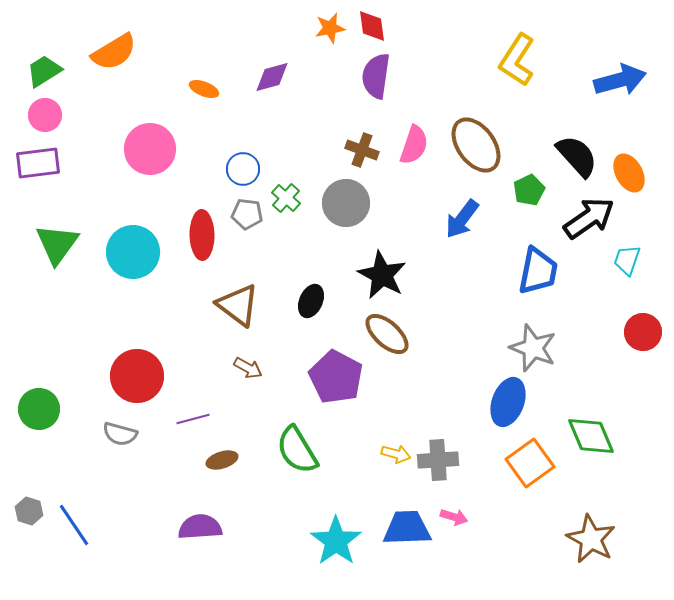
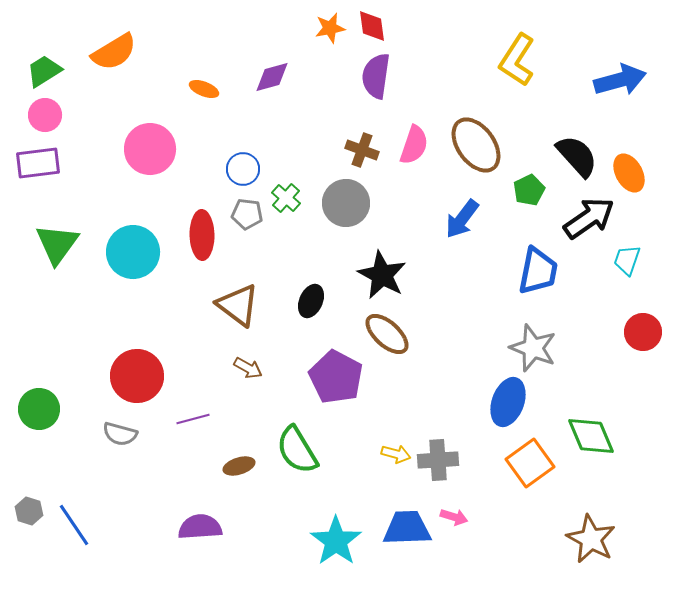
brown ellipse at (222, 460): moved 17 px right, 6 px down
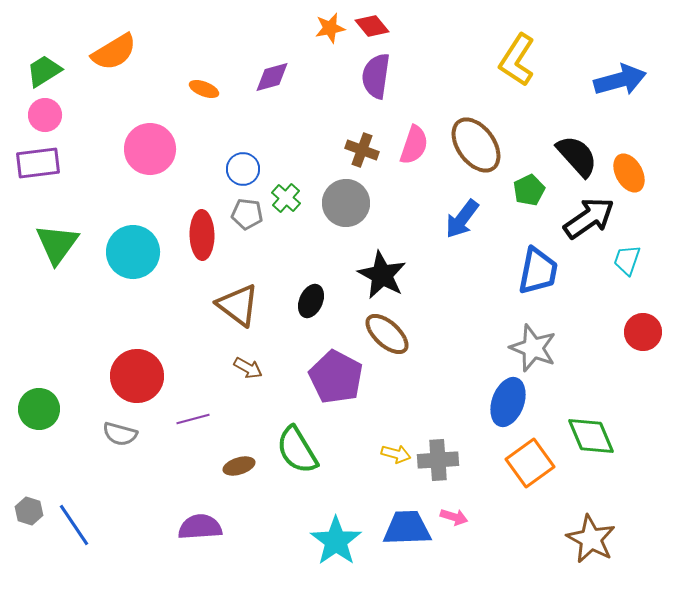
red diamond at (372, 26): rotated 32 degrees counterclockwise
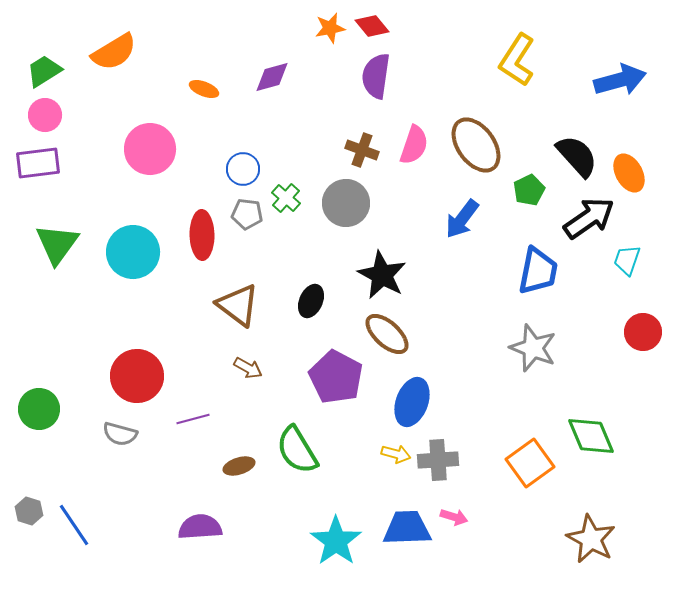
blue ellipse at (508, 402): moved 96 px left
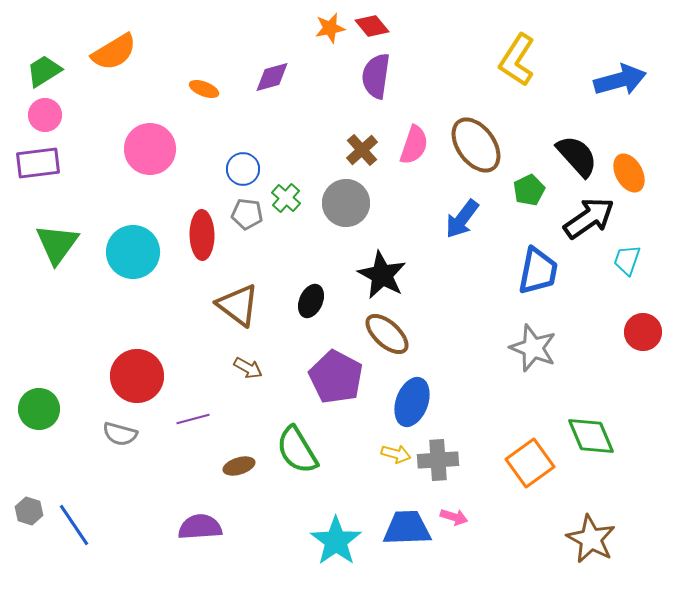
brown cross at (362, 150): rotated 28 degrees clockwise
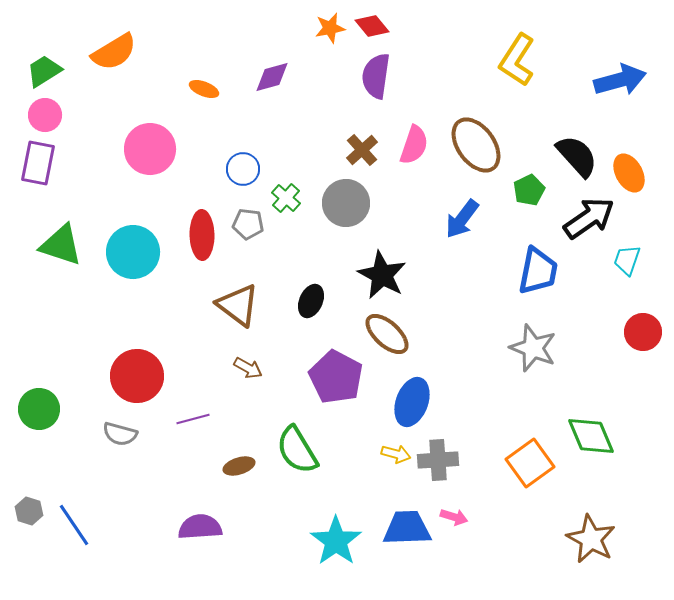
purple rectangle at (38, 163): rotated 72 degrees counterclockwise
gray pentagon at (247, 214): moved 1 px right, 10 px down
green triangle at (57, 244): moved 4 px right, 1 px down; rotated 48 degrees counterclockwise
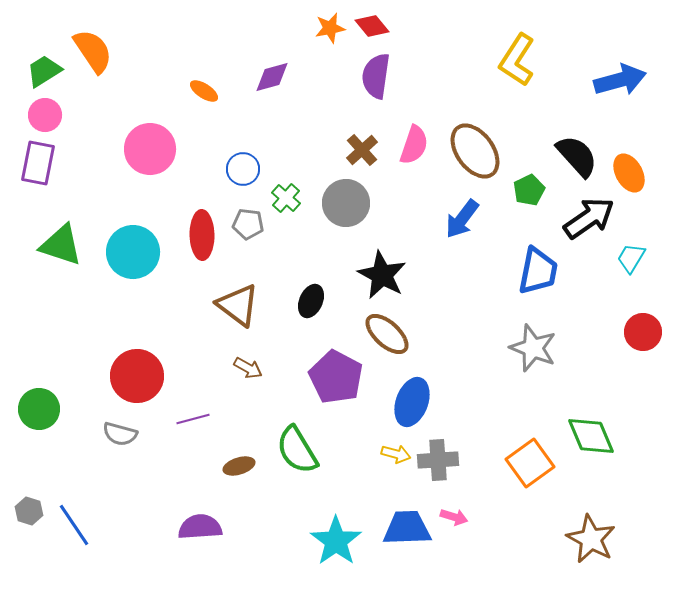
orange semicircle at (114, 52): moved 21 px left, 1 px up; rotated 93 degrees counterclockwise
orange ellipse at (204, 89): moved 2 px down; rotated 12 degrees clockwise
brown ellipse at (476, 145): moved 1 px left, 6 px down
cyan trapezoid at (627, 260): moved 4 px right, 2 px up; rotated 12 degrees clockwise
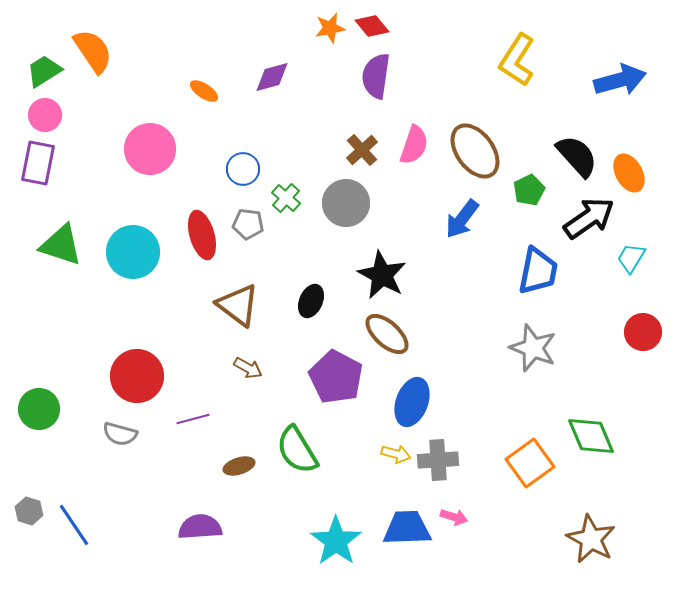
red ellipse at (202, 235): rotated 15 degrees counterclockwise
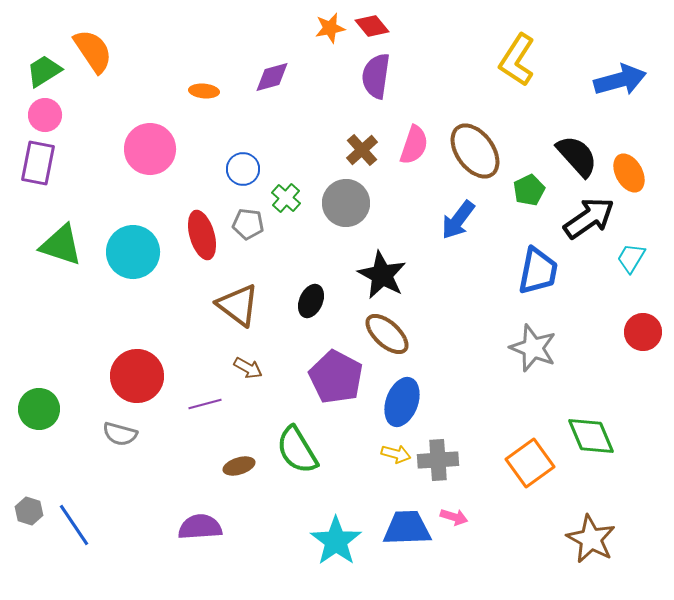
orange ellipse at (204, 91): rotated 28 degrees counterclockwise
blue arrow at (462, 219): moved 4 px left, 1 px down
blue ellipse at (412, 402): moved 10 px left
purple line at (193, 419): moved 12 px right, 15 px up
